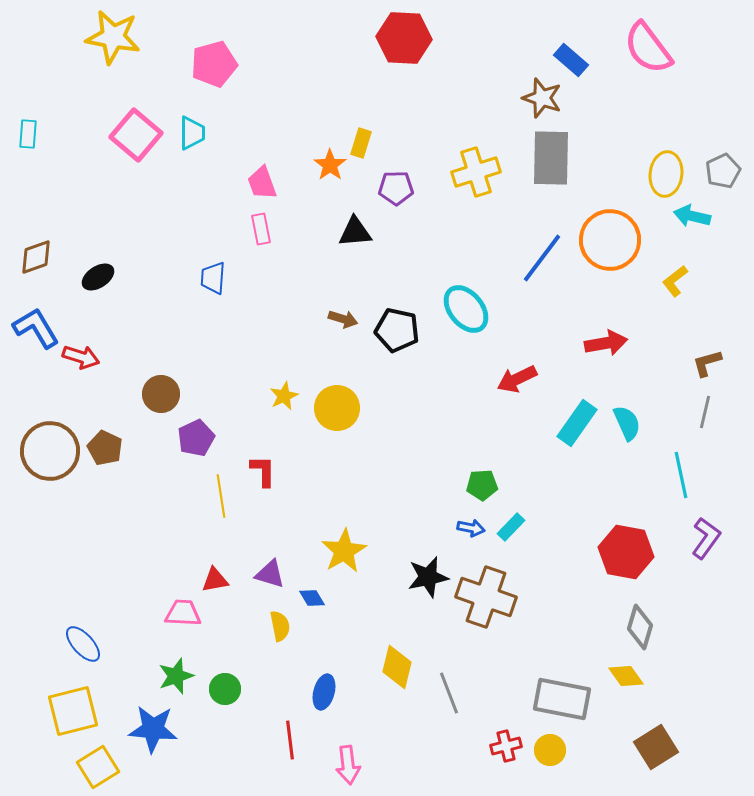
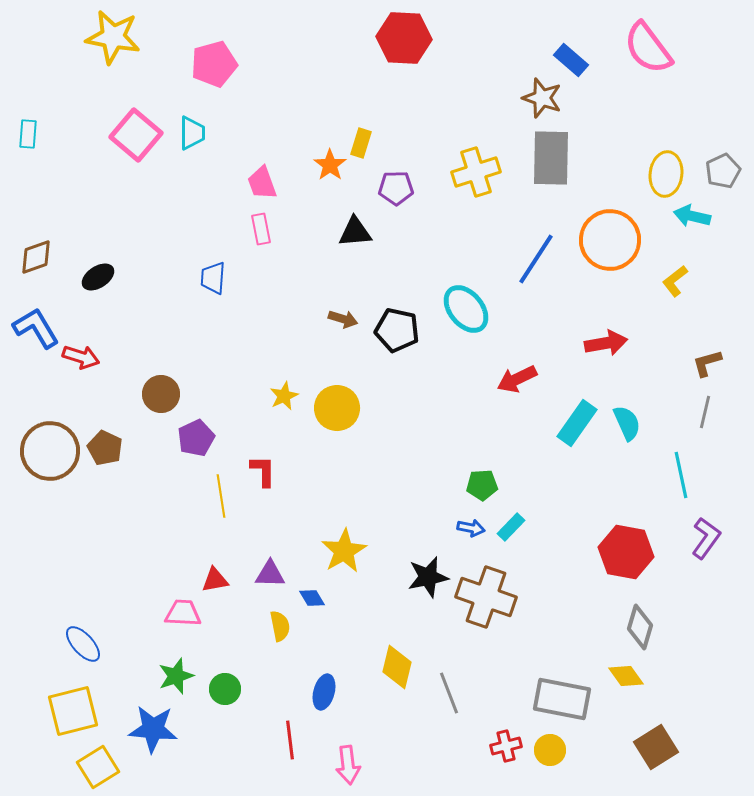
blue line at (542, 258): moved 6 px left, 1 px down; rotated 4 degrees counterclockwise
purple triangle at (270, 574): rotated 16 degrees counterclockwise
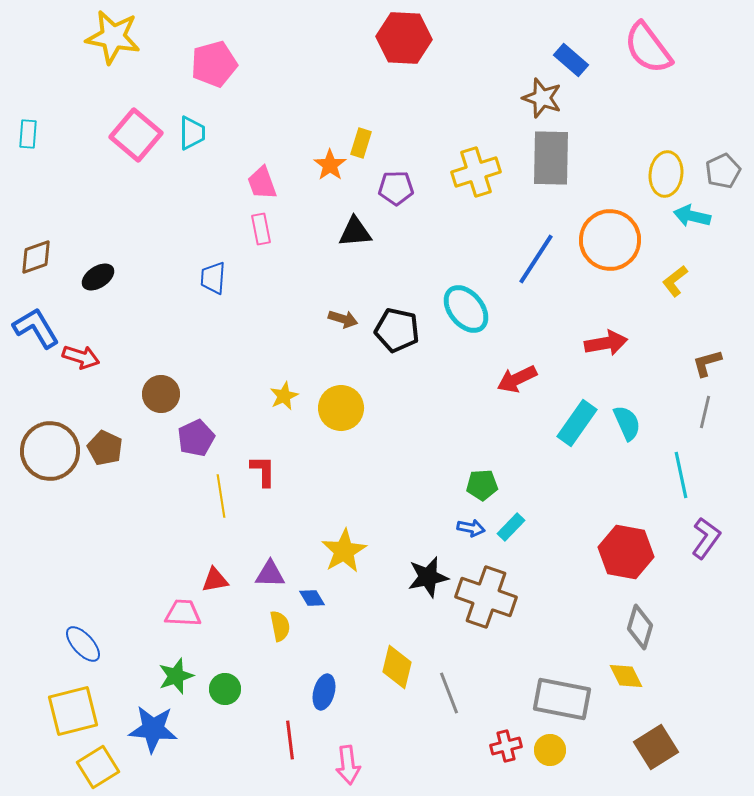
yellow circle at (337, 408): moved 4 px right
yellow diamond at (626, 676): rotated 9 degrees clockwise
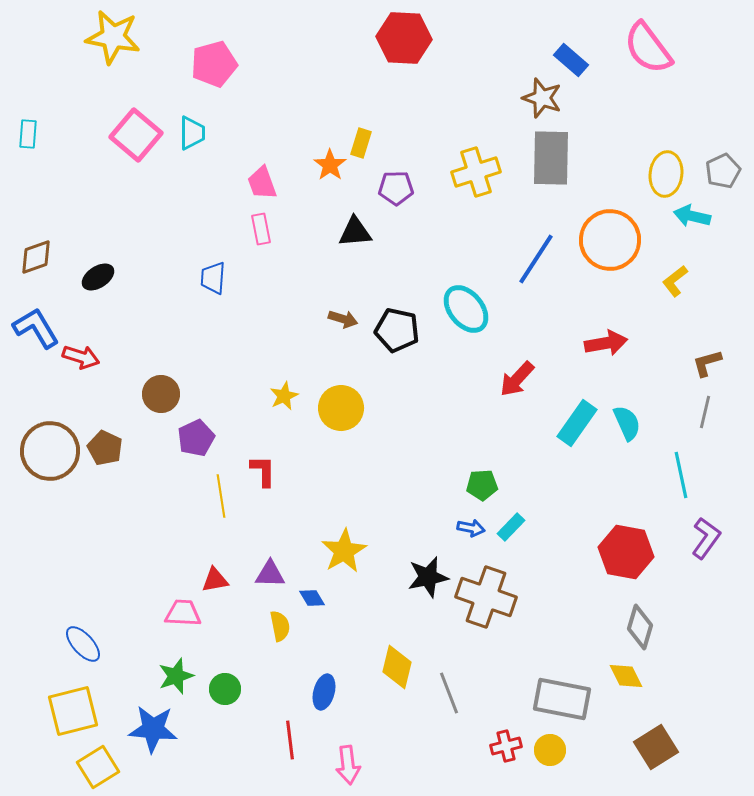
red arrow at (517, 379): rotated 21 degrees counterclockwise
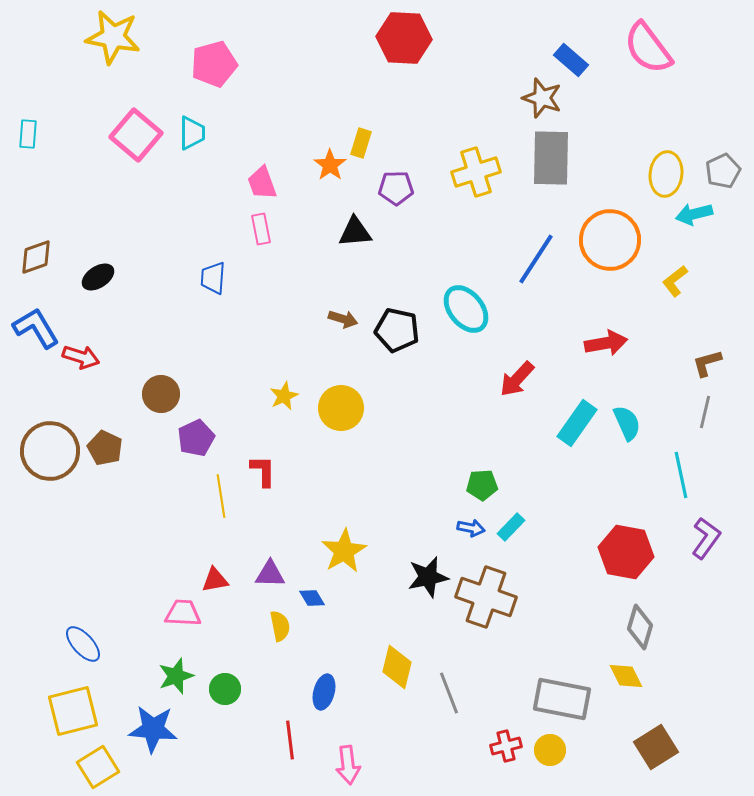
cyan arrow at (692, 216): moved 2 px right, 2 px up; rotated 27 degrees counterclockwise
